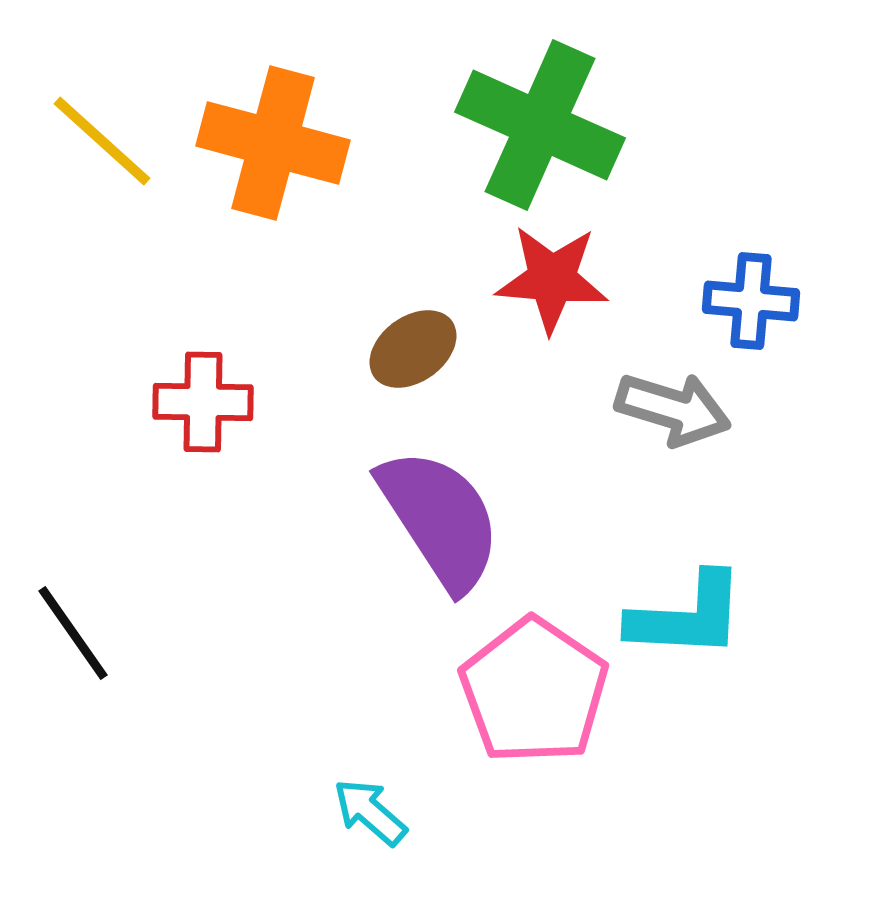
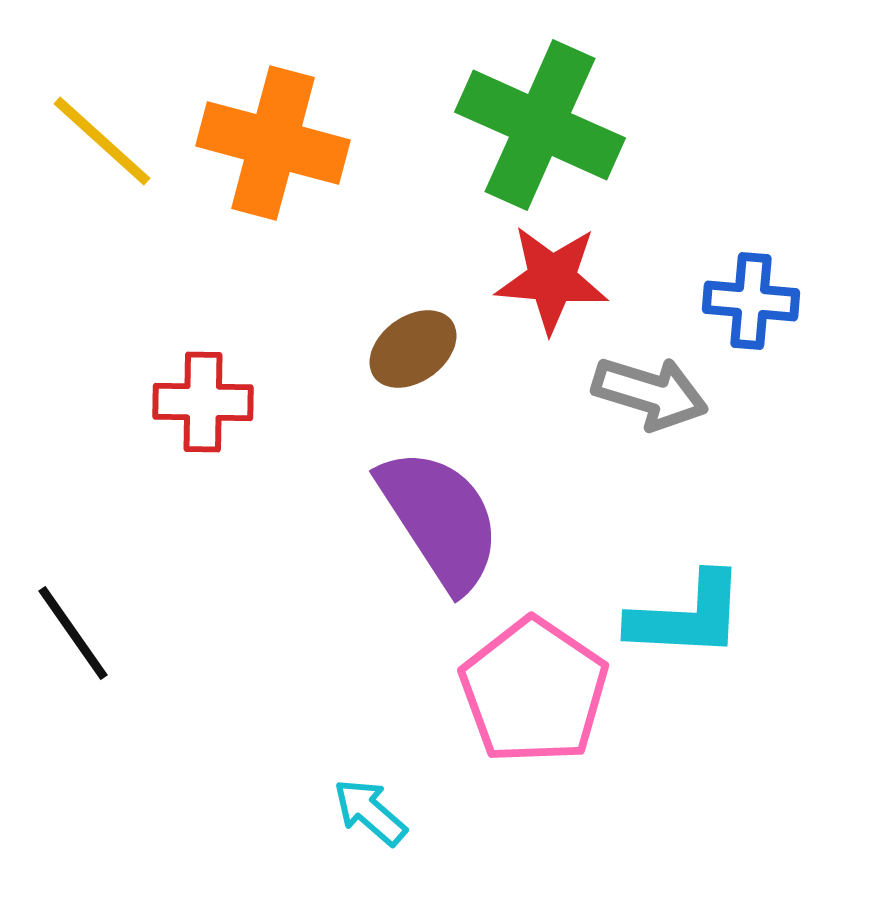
gray arrow: moved 23 px left, 16 px up
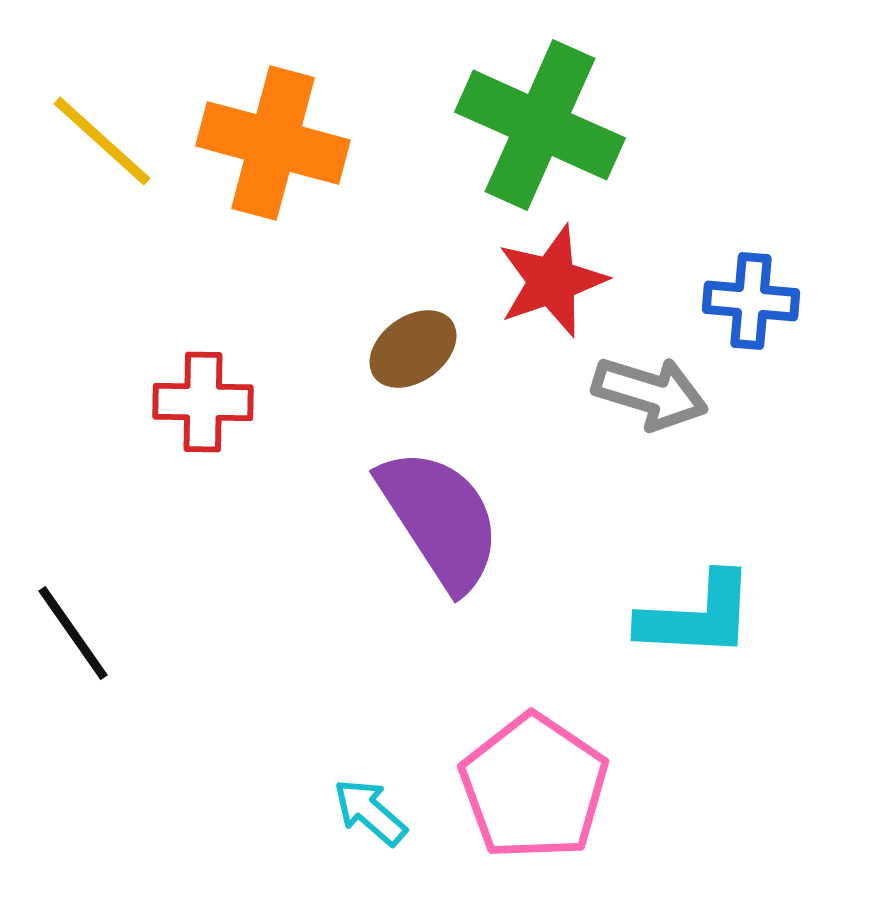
red star: moved 2 px down; rotated 24 degrees counterclockwise
cyan L-shape: moved 10 px right
pink pentagon: moved 96 px down
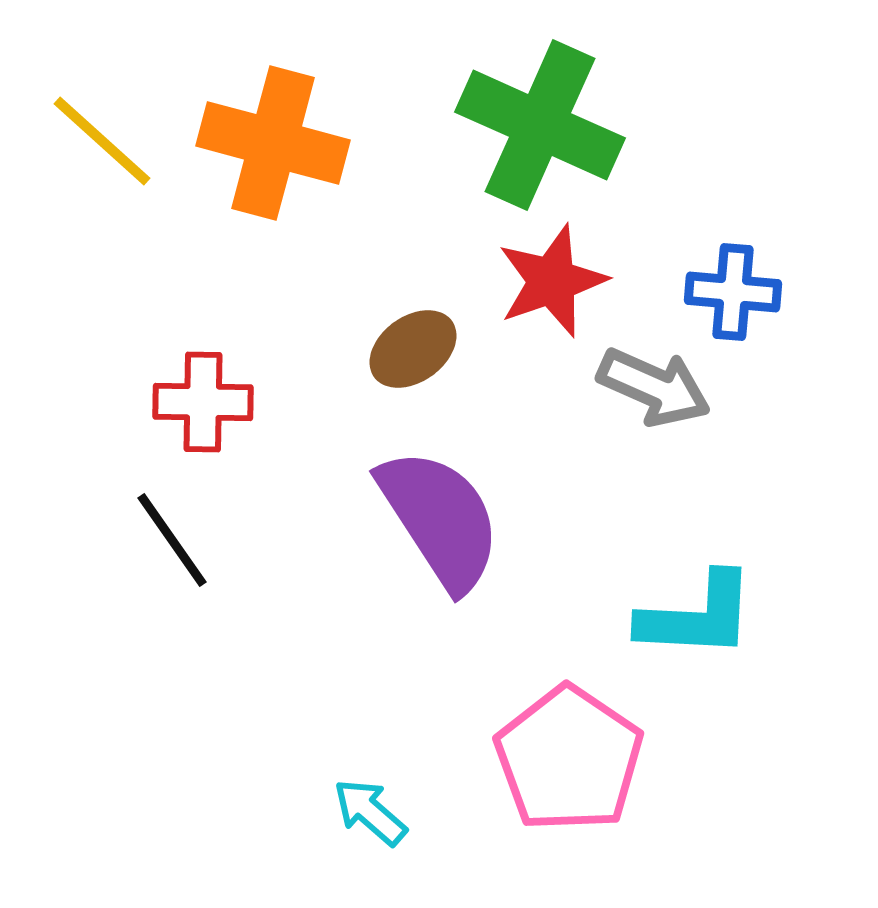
blue cross: moved 18 px left, 9 px up
gray arrow: moved 4 px right, 6 px up; rotated 7 degrees clockwise
black line: moved 99 px right, 93 px up
pink pentagon: moved 35 px right, 28 px up
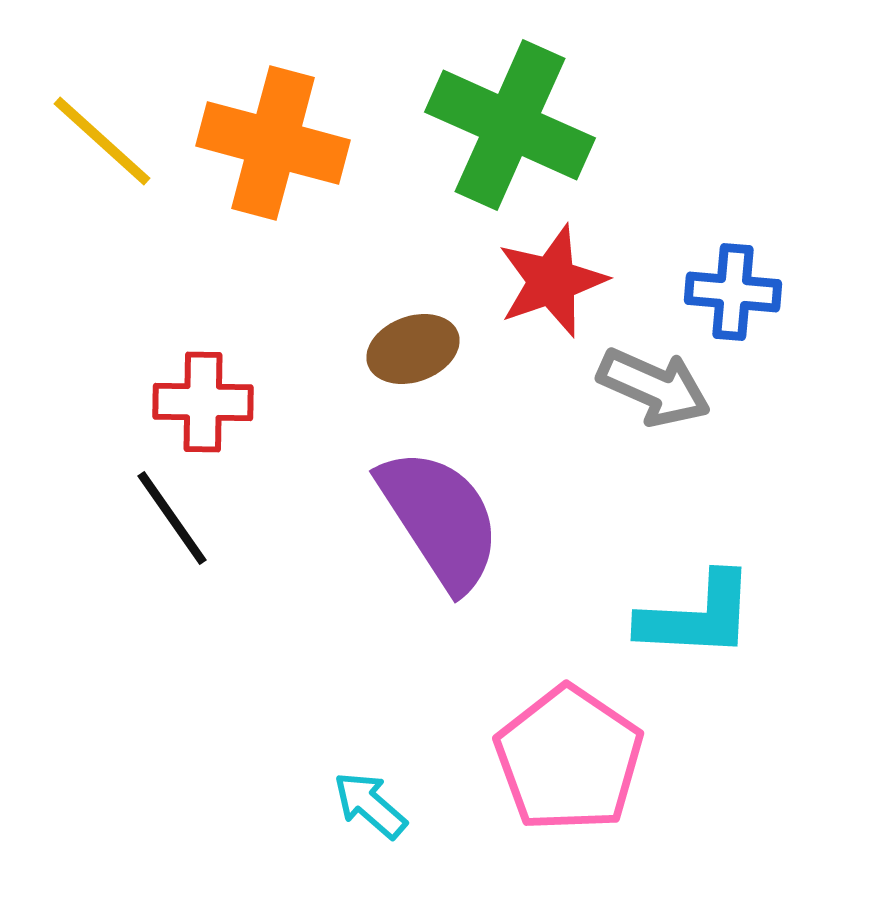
green cross: moved 30 px left
brown ellipse: rotated 16 degrees clockwise
black line: moved 22 px up
cyan arrow: moved 7 px up
